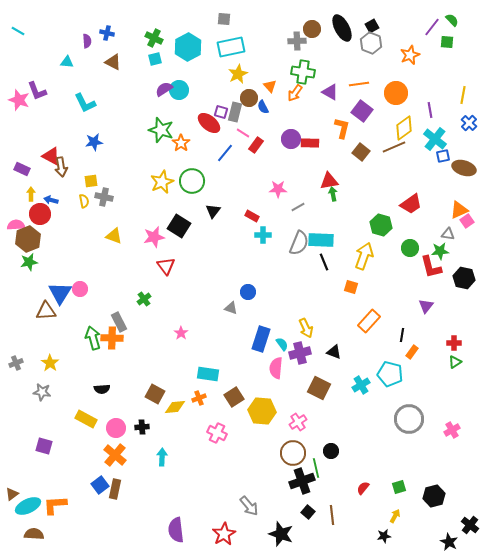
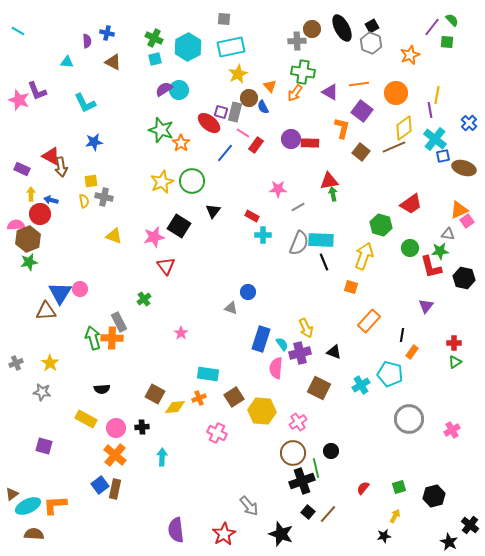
yellow line at (463, 95): moved 26 px left
brown line at (332, 515): moved 4 px left, 1 px up; rotated 48 degrees clockwise
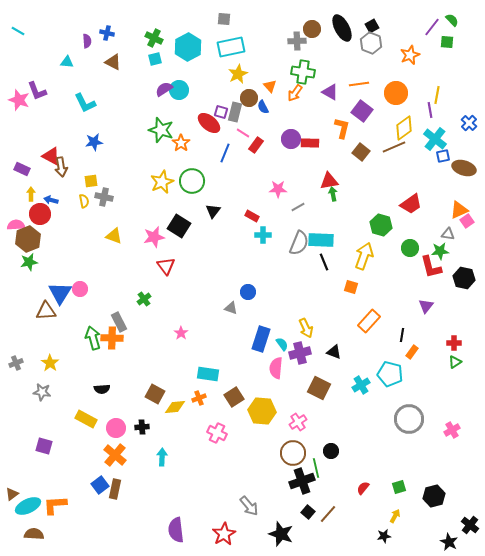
blue line at (225, 153): rotated 18 degrees counterclockwise
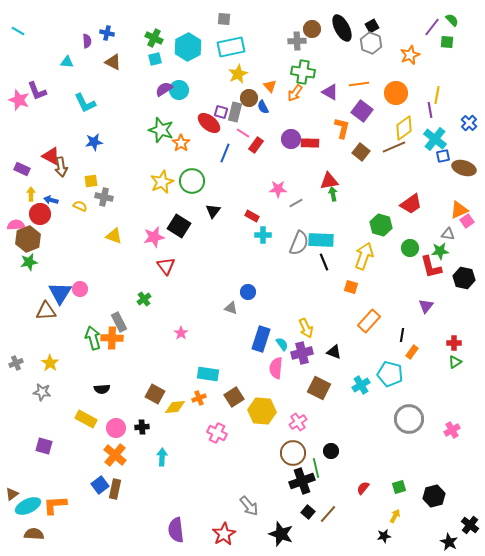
yellow semicircle at (84, 201): moved 4 px left, 5 px down; rotated 56 degrees counterclockwise
gray line at (298, 207): moved 2 px left, 4 px up
purple cross at (300, 353): moved 2 px right
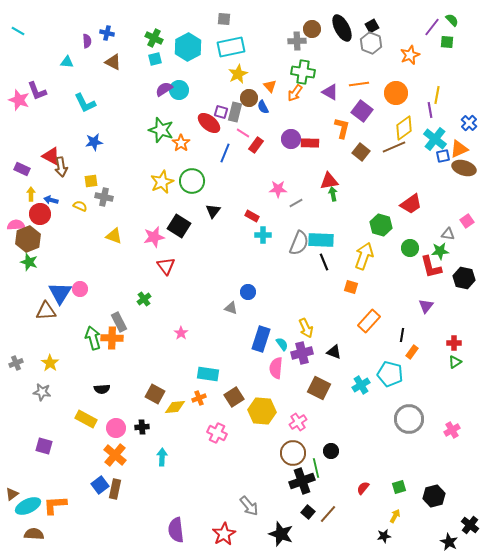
orange triangle at (459, 210): moved 61 px up
green star at (29, 262): rotated 30 degrees clockwise
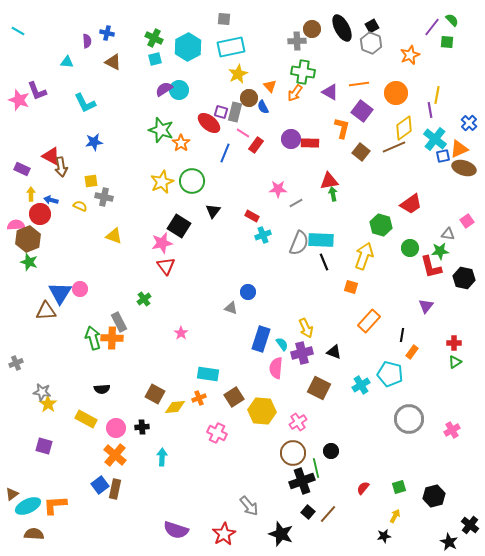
cyan cross at (263, 235): rotated 21 degrees counterclockwise
pink star at (154, 237): moved 8 px right, 6 px down
yellow star at (50, 363): moved 2 px left, 41 px down
purple semicircle at (176, 530): rotated 65 degrees counterclockwise
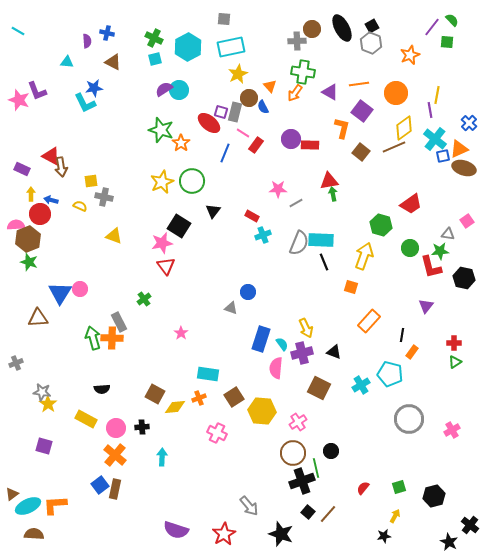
blue star at (94, 142): moved 54 px up
red rectangle at (310, 143): moved 2 px down
brown triangle at (46, 311): moved 8 px left, 7 px down
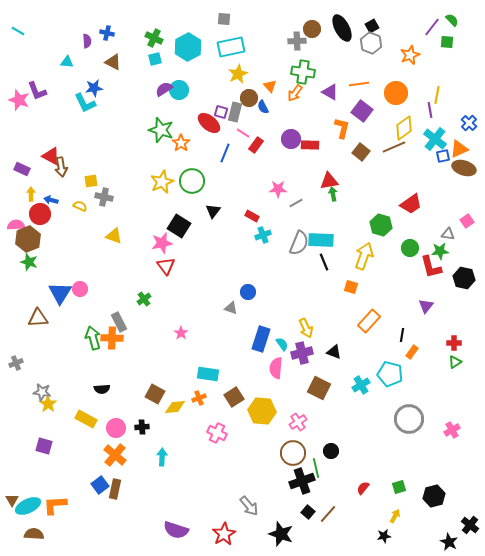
brown triangle at (12, 494): moved 6 px down; rotated 24 degrees counterclockwise
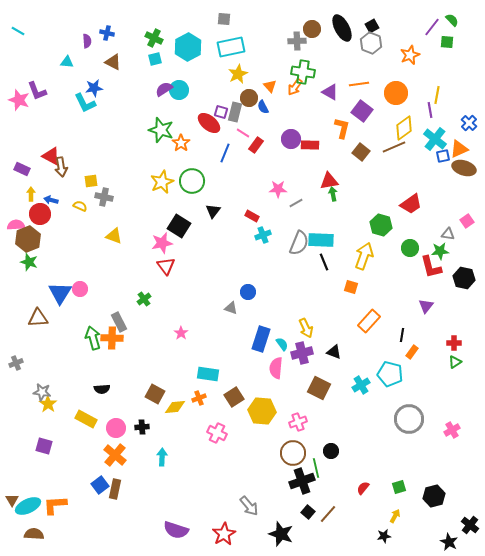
orange arrow at (295, 93): moved 6 px up
pink cross at (298, 422): rotated 12 degrees clockwise
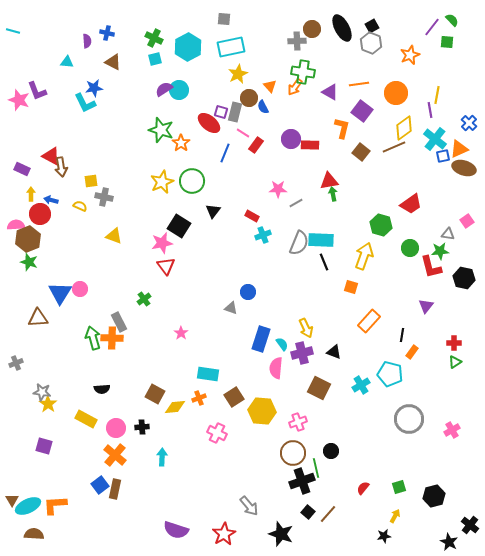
cyan line at (18, 31): moved 5 px left; rotated 16 degrees counterclockwise
